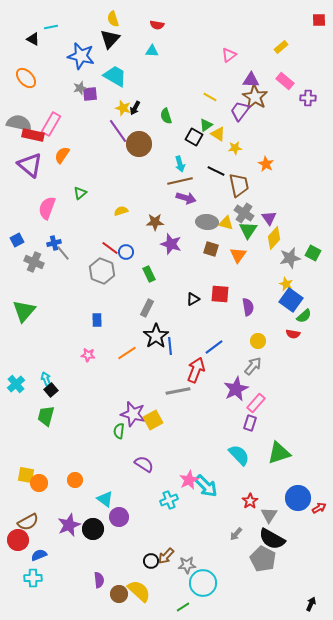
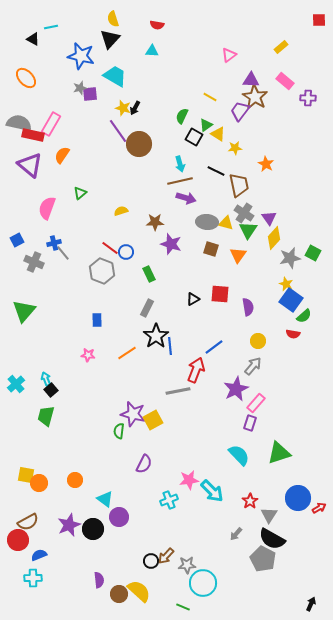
green semicircle at (166, 116): moved 16 px right; rotated 42 degrees clockwise
purple semicircle at (144, 464): rotated 84 degrees clockwise
pink star at (189, 480): rotated 18 degrees clockwise
cyan arrow at (206, 486): moved 6 px right, 5 px down
green line at (183, 607): rotated 56 degrees clockwise
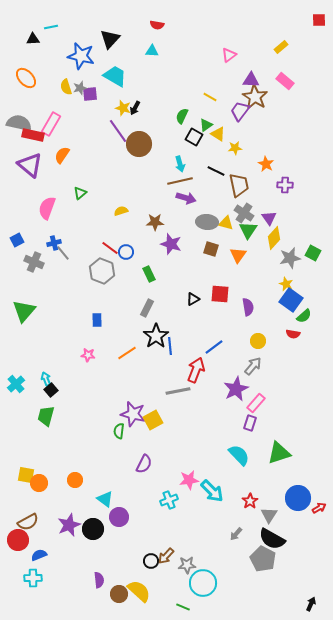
yellow semicircle at (113, 19): moved 47 px left, 68 px down
black triangle at (33, 39): rotated 32 degrees counterclockwise
purple cross at (308, 98): moved 23 px left, 87 px down
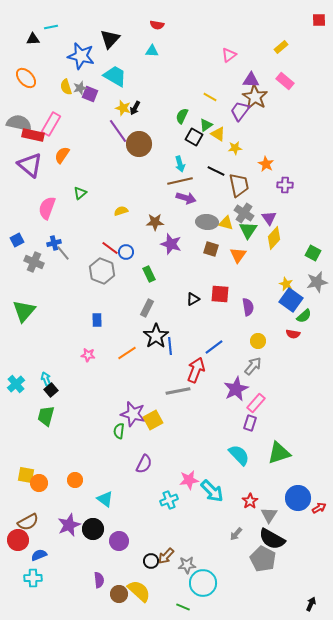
purple square at (90, 94): rotated 28 degrees clockwise
gray star at (290, 258): moved 27 px right, 24 px down
purple circle at (119, 517): moved 24 px down
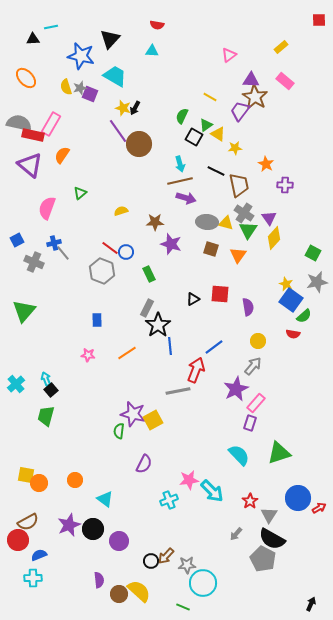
black star at (156, 336): moved 2 px right, 11 px up
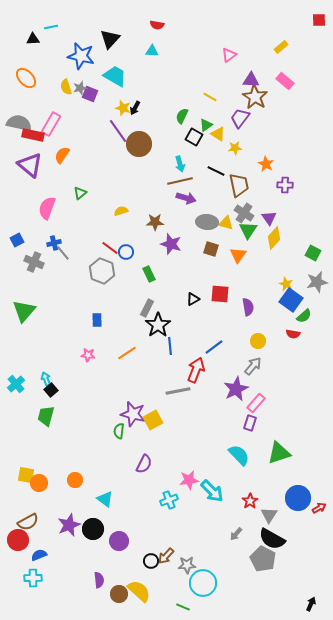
purple trapezoid at (240, 111): moved 7 px down
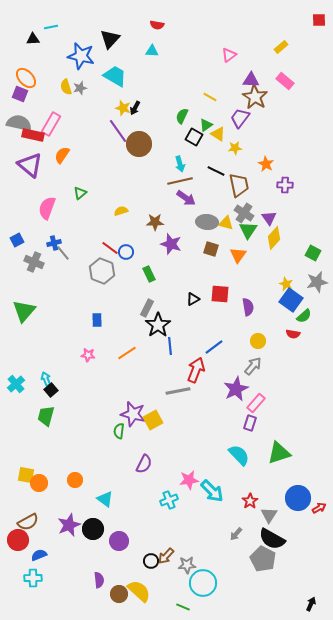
purple square at (90, 94): moved 70 px left
purple arrow at (186, 198): rotated 18 degrees clockwise
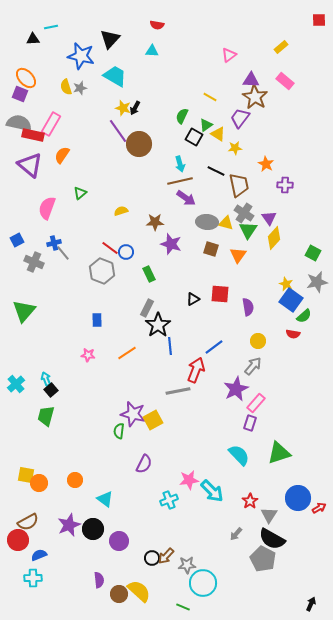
black circle at (151, 561): moved 1 px right, 3 px up
